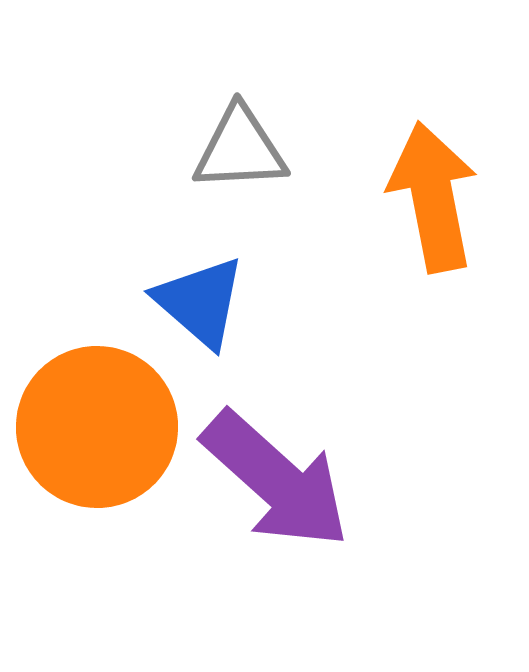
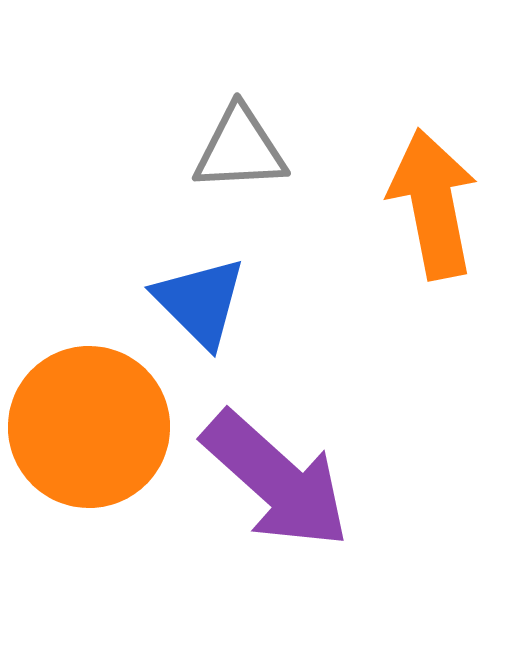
orange arrow: moved 7 px down
blue triangle: rotated 4 degrees clockwise
orange circle: moved 8 px left
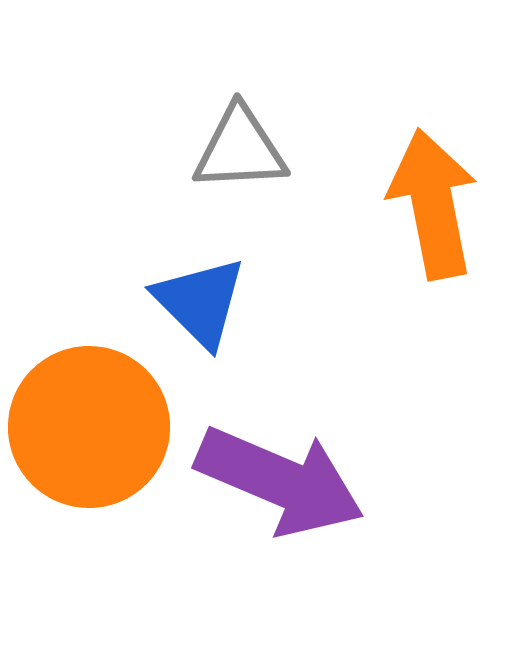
purple arrow: moved 4 px right, 1 px down; rotated 19 degrees counterclockwise
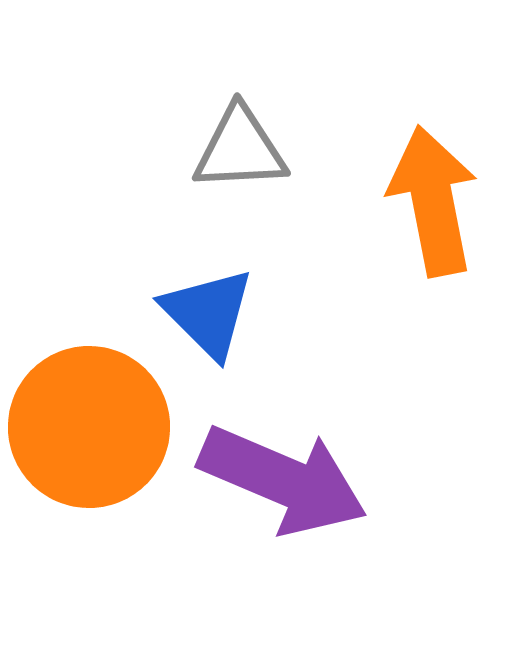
orange arrow: moved 3 px up
blue triangle: moved 8 px right, 11 px down
purple arrow: moved 3 px right, 1 px up
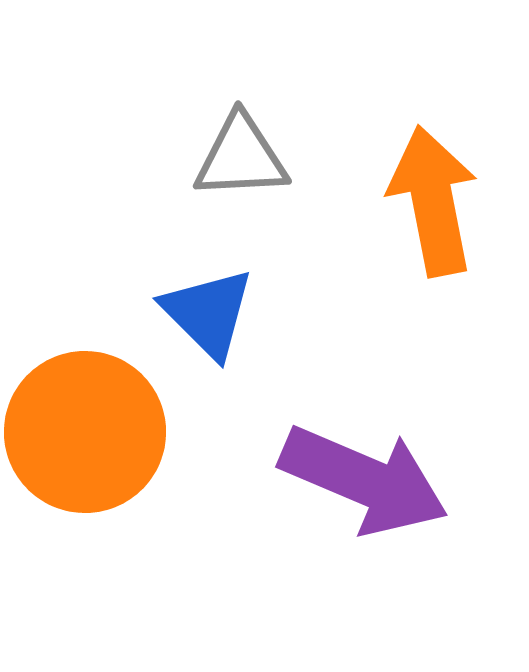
gray triangle: moved 1 px right, 8 px down
orange circle: moved 4 px left, 5 px down
purple arrow: moved 81 px right
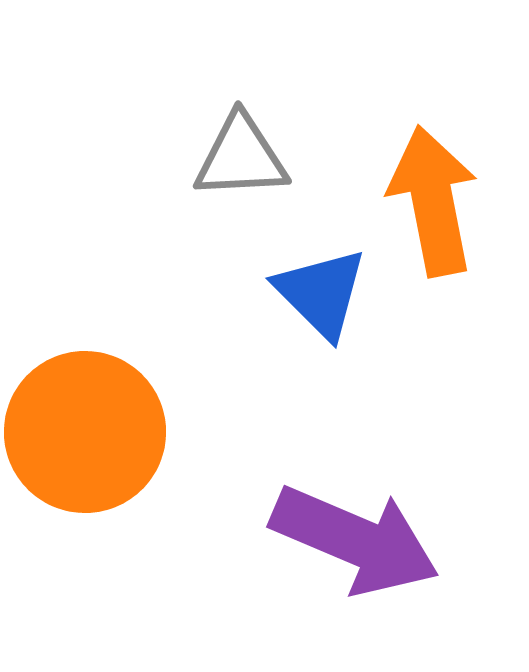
blue triangle: moved 113 px right, 20 px up
purple arrow: moved 9 px left, 60 px down
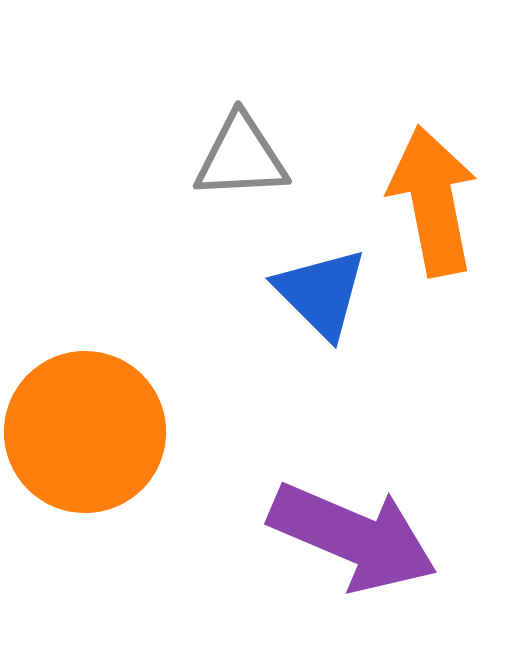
purple arrow: moved 2 px left, 3 px up
